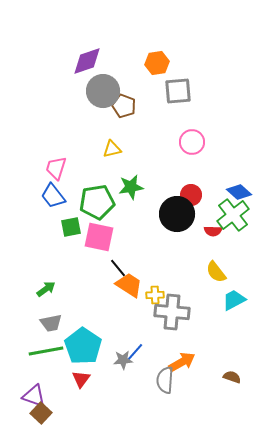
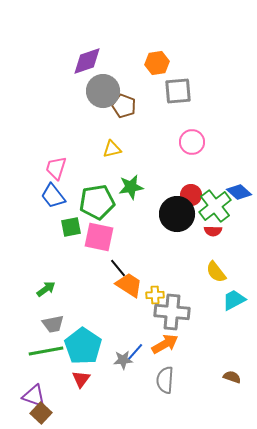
green cross: moved 18 px left, 9 px up
gray trapezoid: moved 2 px right, 1 px down
orange arrow: moved 17 px left, 18 px up
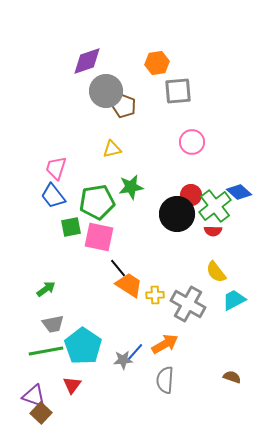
gray circle: moved 3 px right
gray cross: moved 16 px right, 8 px up; rotated 24 degrees clockwise
red triangle: moved 9 px left, 6 px down
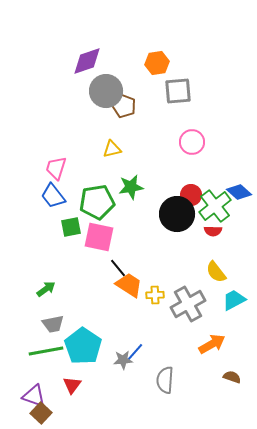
gray cross: rotated 32 degrees clockwise
orange arrow: moved 47 px right
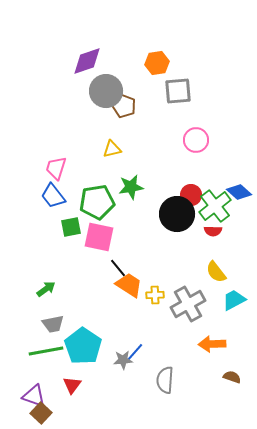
pink circle: moved 4 px right, 2 px up
orange arrow: rotated 152 degrees counterclockwise
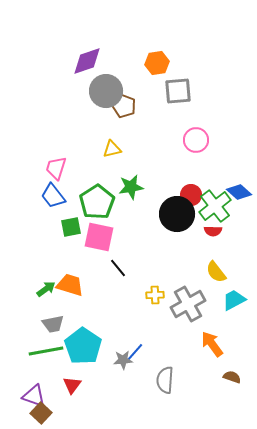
green pentagon: rotated 24 degrees counterclockwise
orange trapezoid: moved 59 px left; rotated 16 degrees counterclockwise
orange arrow: rotated 56 degrees clockwise
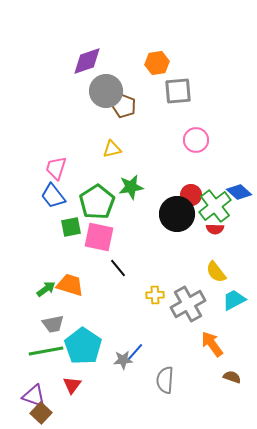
red semicircle: moved 2 px right, 2 px up
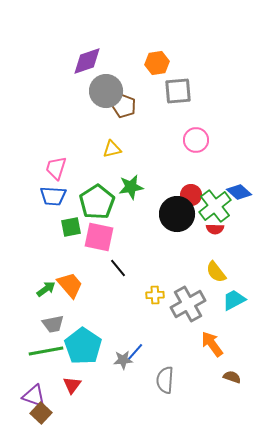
blue trapezoid: rotated 48 degrees counterclockwise
orange trapezoid: rotated 32 degrees clockwise
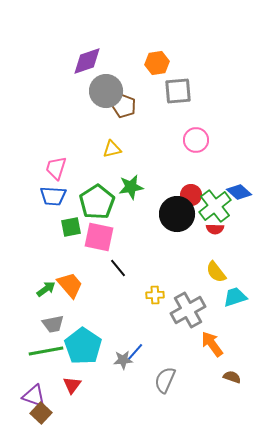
cyan trapezoid: moved 1 px right, 3 px up; rotated 10 degrees clockwise
gray cross: moved 6 px down
gray semicircle: rotated 20 degrees clockwise
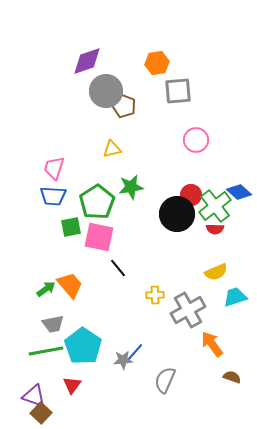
pink trapezoid: moved 2 px left
yellow semicircle: rotated 75 degrees counterclockwise
